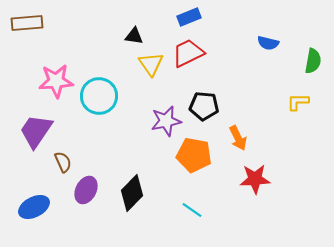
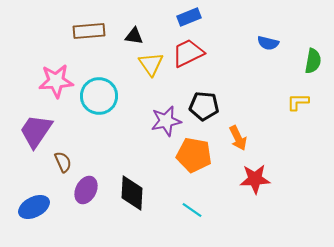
brown rectangle: moved 62 px right, 8 px down
black diamond: rotated 42 degrees counterclockwise
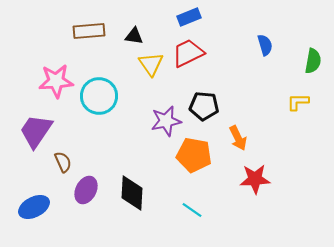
blue semicircle: moved 3 px left, 2 px down; rotated 120 degrees counterclockwise
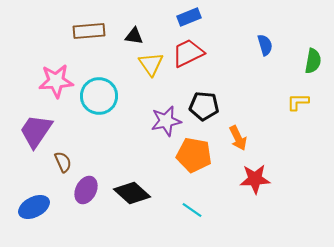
black diamond: rotated 51 degrees counterclockwise
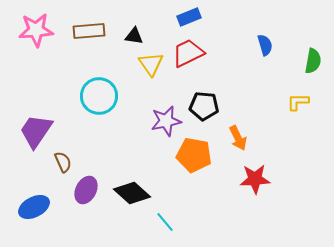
pink star: moved 20 px left, 51 px up
cyan line: moved 27 px left, 12 px down; rotated 15 degrees clockwise
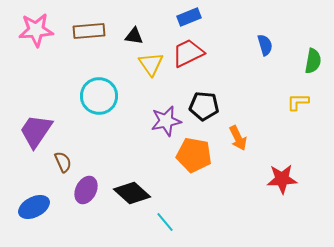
red star: moved 27 px right
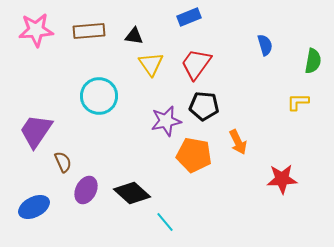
red trapezoid: moved 8 px right, 11 px down; rotated 28 degrees counterclockwise
orange arrow: moved 4 px down
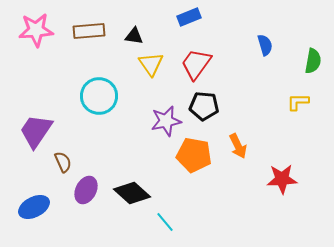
orange arrow: moved 4 px down
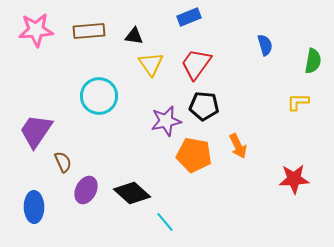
red star: moved 12 px right
blue ellipse: rotated 64 degrees counterclockwise
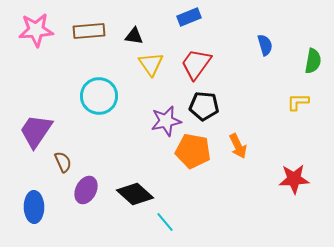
orange pentagon: moved 1 px left, 4 px up
black diamond: moved 3 px right, 1 px down
